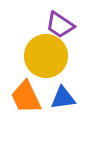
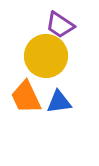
blue triangle: moved 4 px left, 4 px down
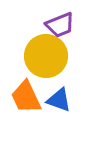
purple trapezoid: rotated 56 degrees counterclockwise
blue triangle: moved 2 px up; rotated 28 degrees clockwise
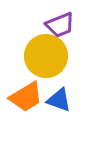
orange trapezoid: rotated 96 degrees counterclockwise
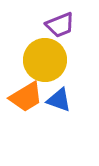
yellow circle: moved 1 px left, 4 px down
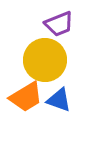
purple trapezoid: moved 1 px left, 1 px up
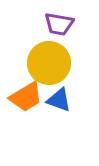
purple trapezoid: rotated 32 degrees clockwise
yellow circle: moved 4 px right, 3 px down
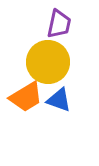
purple trapezoid: rotated 88 degrees counterclockwise
yellow circle: moved 1 px left, 1 px up
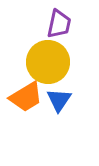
blue triangle: rotated 44 degrees clockwise
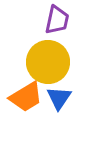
purple trapezoid: moved 2 px left, 4 px up
blue triangle: moved 2 px up
